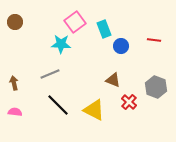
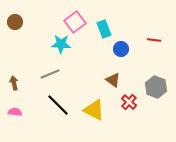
blue circle: moved 3 px down
brown triangle: rotated 14 degrees clockwise
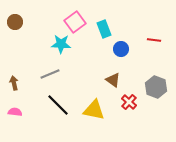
yellow triangle: rotated 15 degrees counterclockwise
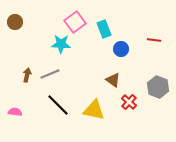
brown arrow: moved 13 px right, 8 px up; rotated 24 degrees clockwise
gray hexagon: moved 2 px right
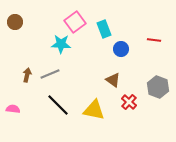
pink semicircle: moved 2 px left, 3 px up
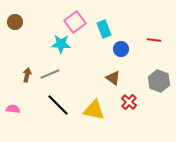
brown triangle: moved 2 px up
gray hexagon: moved 1 px right, 6 px up
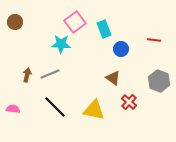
black line: moved 3 px left, 2 px down
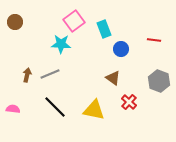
pink square: moved 1 px left, 1 px up
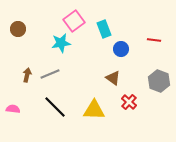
brown circle: moved 3 px right, 7 px down
cyan star: moved 1 px up; rotated 12 degrees counterclockwise
yellow triangle: rotated 10 degrees counterclockwise
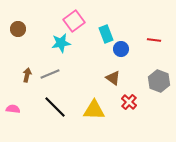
cyan rectangle: moved 2 px right, 5 px down
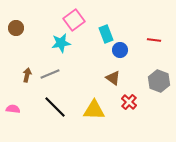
pink square: moved 1 px up
brown circle: moved 2 px left, 1 px up
blue circle: moved 1 px left, 1 px down
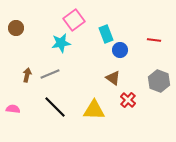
red cross: moved 1 px left, 2 px up
